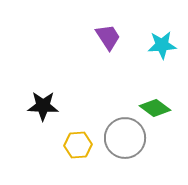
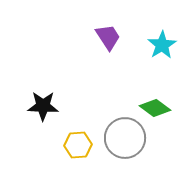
cyan star: rotated 28 degrees counterclockwise
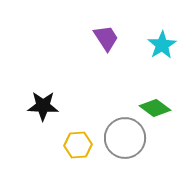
purple trapezoid: moved 2 px left, 1 px down
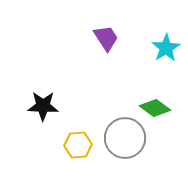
cyan star: moved 4 px right, 3 px down
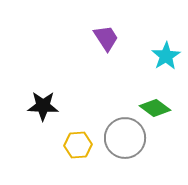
cyan star: moved 8 px down
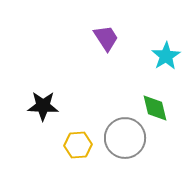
green diamond: rotated 40 degrees clockwise
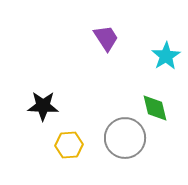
yellow hexagon: moved 9 px left
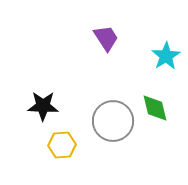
gray circle: moved 12 px left, 17 px up
yellow hexagon: moved 7 px left
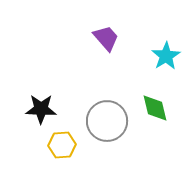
purple trapezoid: rotated 8 degrees counterclockwise
black star: moved 2 px left, 3 px down
gray circle: moved 6 px left
